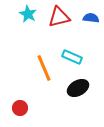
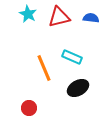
red circle: moved 9 px right
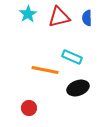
cyan star: rotated 12 degrees clockwise
blue semicircle: moved 4 px left; rotated 98 degrees counterclockwise
orange line: moved 1 px right, 2 px down; rotated 56 degrees counterclockwise
black ellipse: rotated 10 degrees clockwise
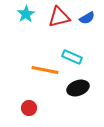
cyan star: moved 2 px left
blue semicircle: rotated 119 degrees counterclockwise
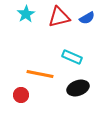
orange line: moved 5 px left, 4 px down
red circle: moved 8 px left, 13 px up
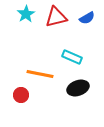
red triangle: moved 3 px left
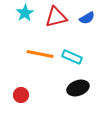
cyan star: moved 1 px left, 1 px up
orange line: moved 20 px up
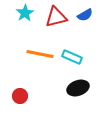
blue semicircle: moved 2 px left, 3 px up
red circle: moved 1 px left, 1 px down
